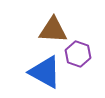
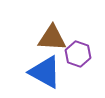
brown triangle: moved 1 px left, 8 px down
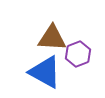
purple hexagon: rotated 20 degrees clockwise
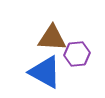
purple hexagon: moved 1 px left; rotated 15 degrees clockwise
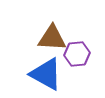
blue triangle: moved 1 px right, 2 px down
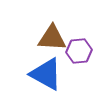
purple hexagon: moved 2 px right, 3 px up
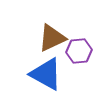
brown triangle: rotated 28 degrees counterclockwise
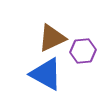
purple hexagon: moved 4 px right
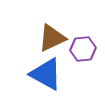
purple hexagon: moved 2 px up
